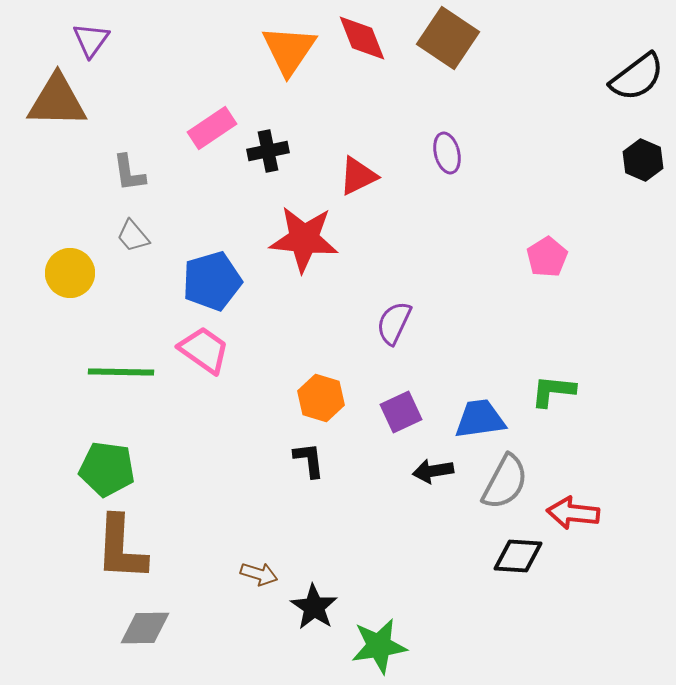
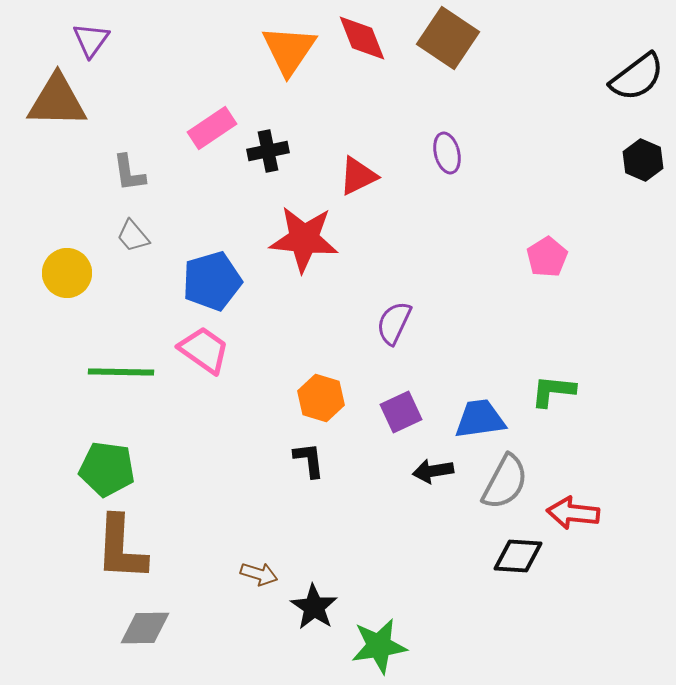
yellow circle: moved 3 px left
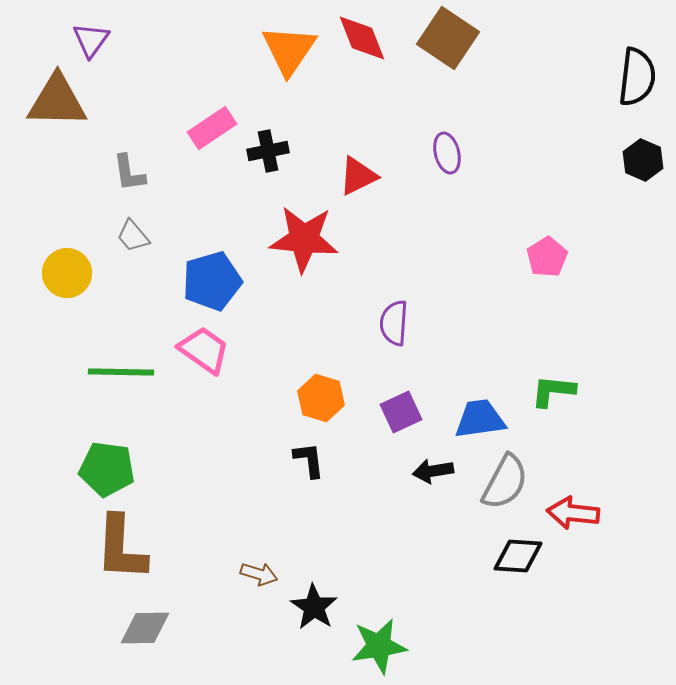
black semicircle: rotated 46 degrees counterclockwise
purple semicircle: rotated 21 degrees counterclockwise
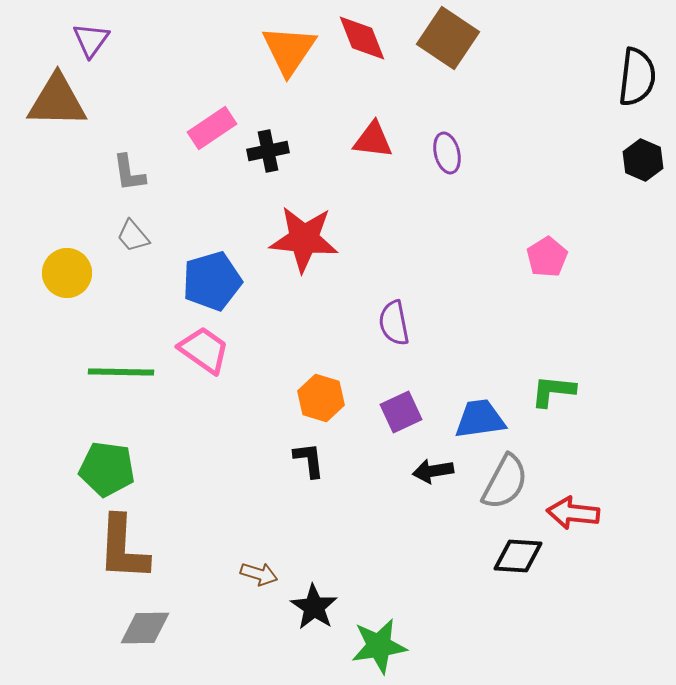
red triangle: moved 15 px right, 36 px up; rotated 33 degrees clockwise
purple semicircle: rotated 15 degrees counterclockwise
brown L-shape: moved 2 px right
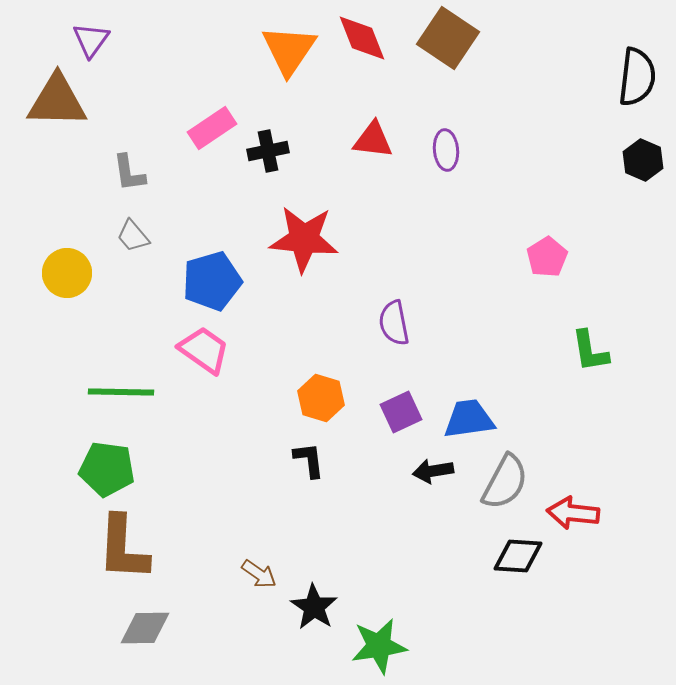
purple ellipse: moved 1 px left, 3 px up; rotated 9 degrees clockwise
green line: moved 20 px down
green L-shape: moved 37 px right, 40 px up; rotated 105 degrees counterclockwise
blue trapezoid: moved 11 px left
brown arrow: rotated 18 degrees clockwise
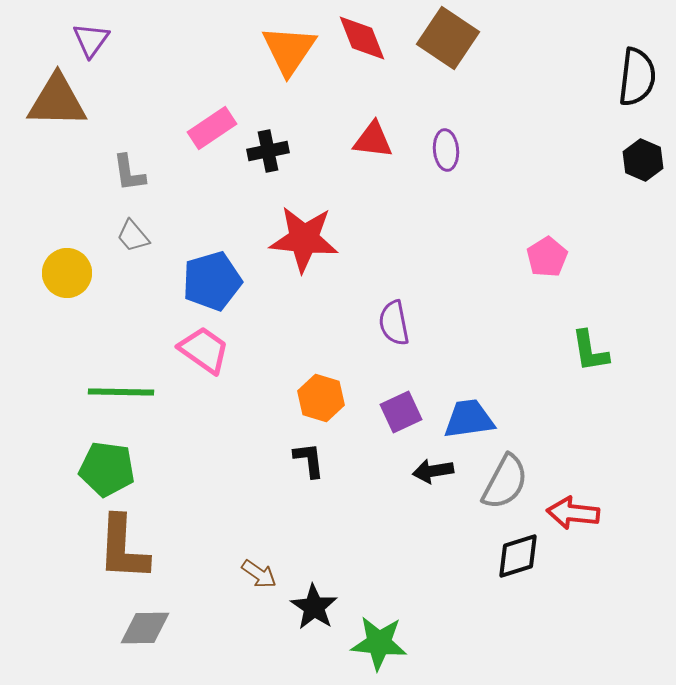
black diamond: rotated 21 degrees counterclockwise
green star: moved 3 px up; rotated 14 degrees clockwise
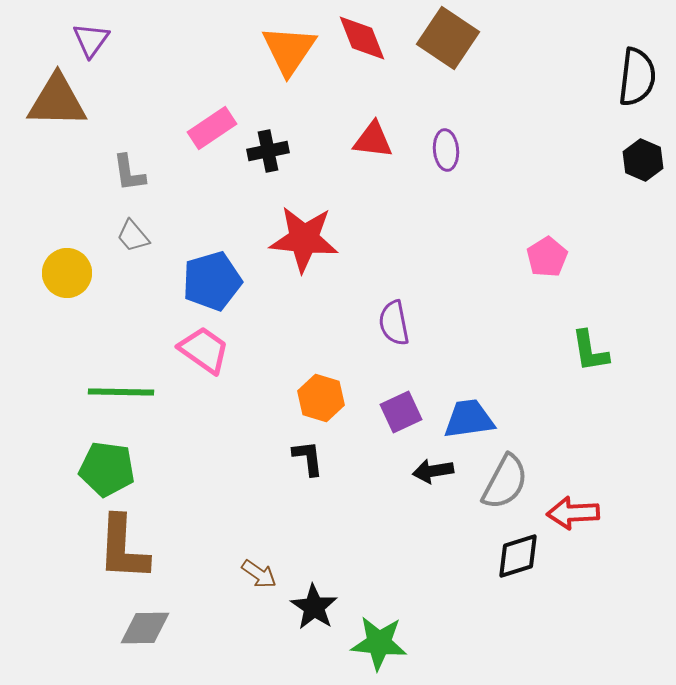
black L-shape: moved 1 px left, 2 px up
red arrow: rotated 9 degrees counterclockwise
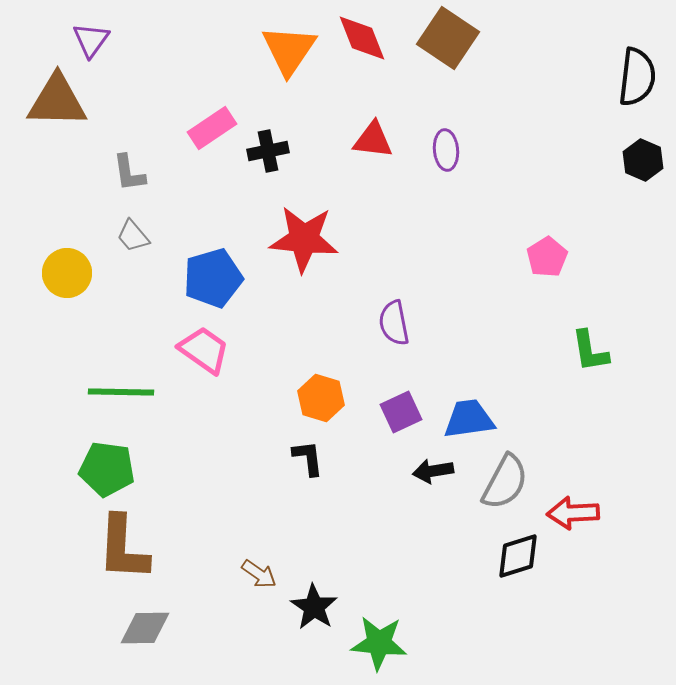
blue pentagon: moved 1 px right, 3 px up
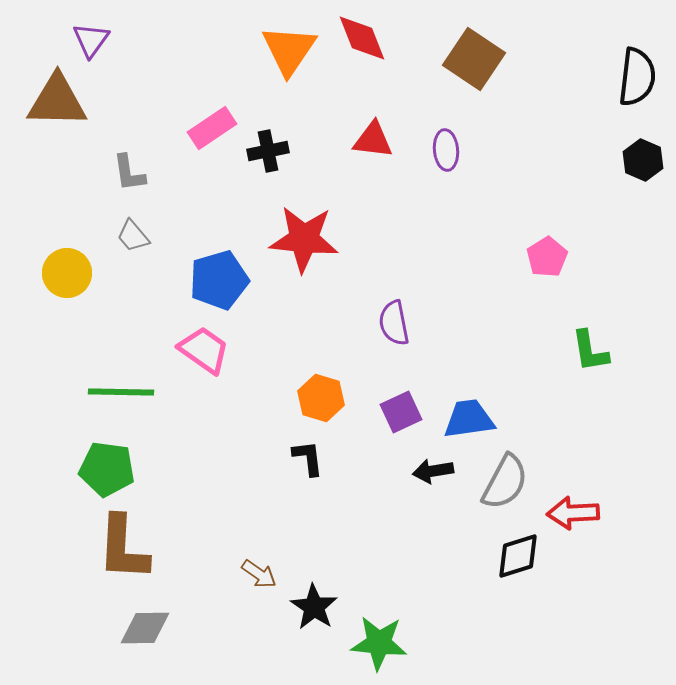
brown square: moved 26 px right, 21 px down
blue pentagon: moved 6 px right, 2 px down
